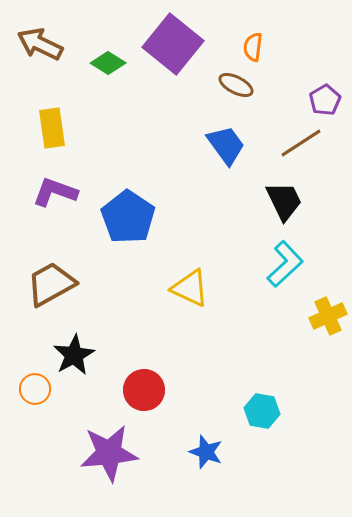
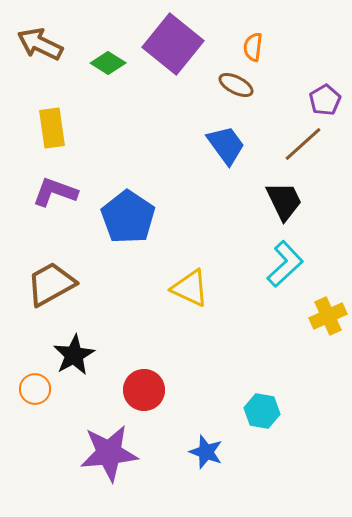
brown line: moved 2 px right, 1 px down; rotated 9 degrees counterclockwise
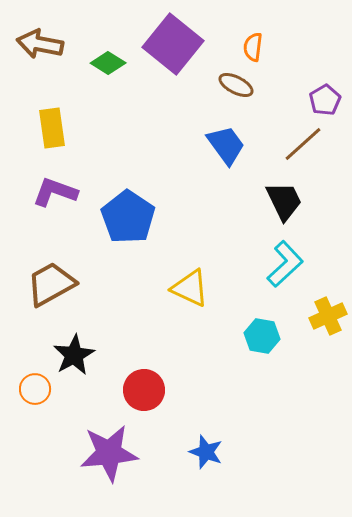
brown arrow: rotated 15 degrees counterclockwise
cyan hexagon: moved 75 px up
